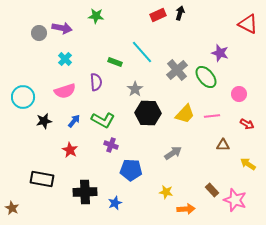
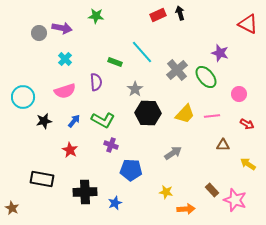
black arrow: rotated 32 degrees counterclockwise
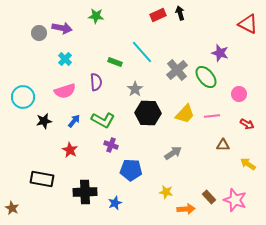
brown rectangle: moved 3 px left, 7 px down
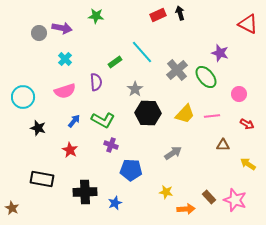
green rectangle: rotated 56 degrees counterclockwise
black star: moved 6 px left, 7 px down; rotated 28 degrees clockwise
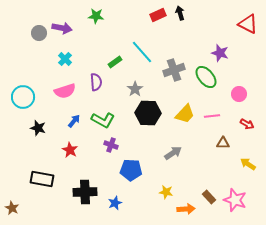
gray cross: moved 3 px left; rotated 20 degrees clockwise
brown triangle: moved 2 px up
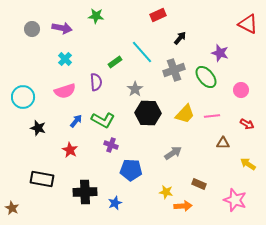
black arrow: moved 25 px down; rotated 56 degrees clockwise
gray circle: moved 7 px left, 4 px up
pink circle: moved 2 px right, 4 px up
blue arrow: moved 2 px right
brown rectangle: moved 10 px left, 13 px up; rotated 24 degrees counterclockwise
orange arrow: moved 3 px left, 3 px up
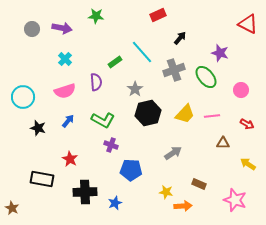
black hexagon: rotated 15 degrees counterclockwise
blue arrow: moved 8 px left
red star: moved 9 px down
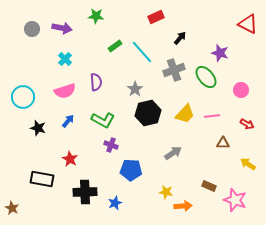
red rectangle: moved 2 px left, 2 px down
green rectangle: moved 16 px up
brown rectangle: moved 10 px right, 2 px down
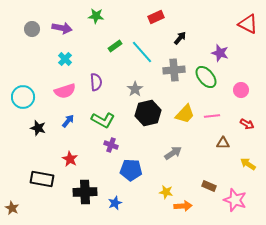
gray cross: rotated 15 degrees clockwise
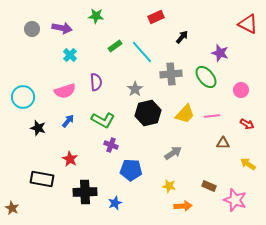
black arrow: moved 2 px right, 1 px up
cyan cross: moved 5 px right, 4 px up
gray cross: moved 3 px left, 4 px down
yellow star: moved 3 px right, 6 px up
